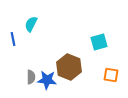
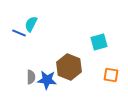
blue line: moved 6 px right, 6 px up; rotated 56 degrees counterclockwise
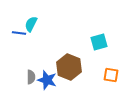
blue line: rotated 16 degrees counterclockwise
blue star: rotated 12 degrees clockwise
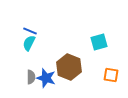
cyan semicircle: moved 2 px left, 19 px down
blue line: moved 11 px right, 2 px up; rotated 16 degrees clockwise
blue star: moved 1 px left, 2 px up
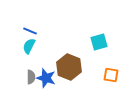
cyan semicircle: moved 3 px down
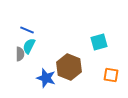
blue line: moved 3 px left, 1 px up
gray semicircle: moved 11 px left, 23 px up
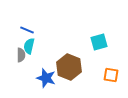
cyan semicircle: rotated 14 degrees counterclockwise
gray semicircle: moved 1 px right, 1 px down
